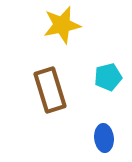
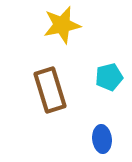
cyan pentagon: moved 1 px right
blue ellipse: moved 2 px left, 1 px down
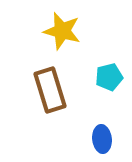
yellow star: moved 6 px down; rotated 27 degrees clockwise
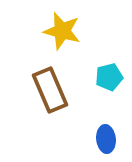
brown rectangle: rotated 6 degrees counterclockwise
blue ellipse: moved 4 px right
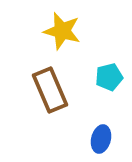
blue ellipse: moved 5 px left; rotated 20 degrees clockwise
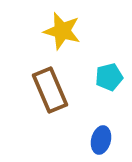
blue ellipse: moved 1 px down
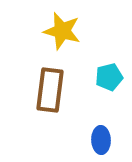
brown rectangle: rotated 30 degrees clockwise
blue ellipse: rotated 16 degrees counterclockwise
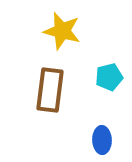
blue ellipse: moved 1 px right
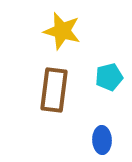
brown rectangle: moved 4 px right
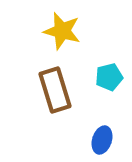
brown rectangle: moved 1 px right; rotated 24 degrees counterclockwise
blue ellipse: rotated 20 degrees clockwise
